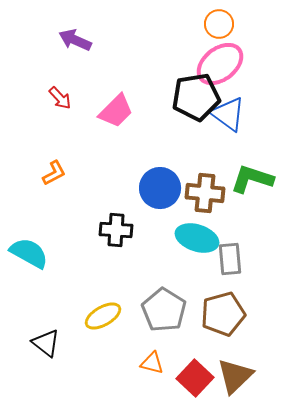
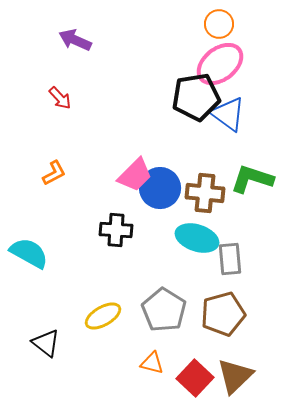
pink trapezoid: moved 19 px right, 64 px down
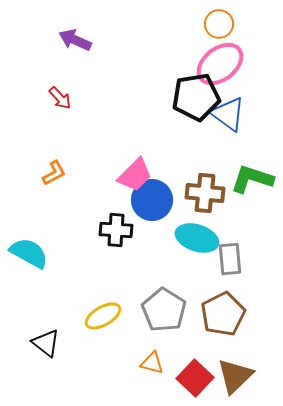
blue circle: moved 8 px left, 12 px down
brown pentagon: rotated 12 degrees counterclockwise
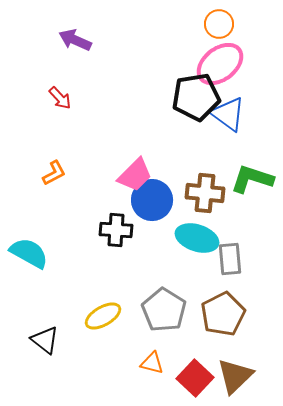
black triangle: moved 1 px left, 3 px up
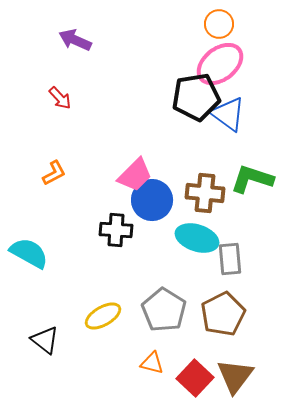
brown triangle: rotated 9 degrees counterclockwise
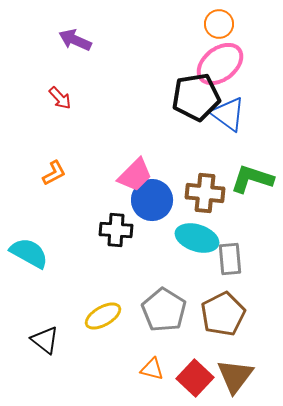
orange triangle: moved 6 px down
